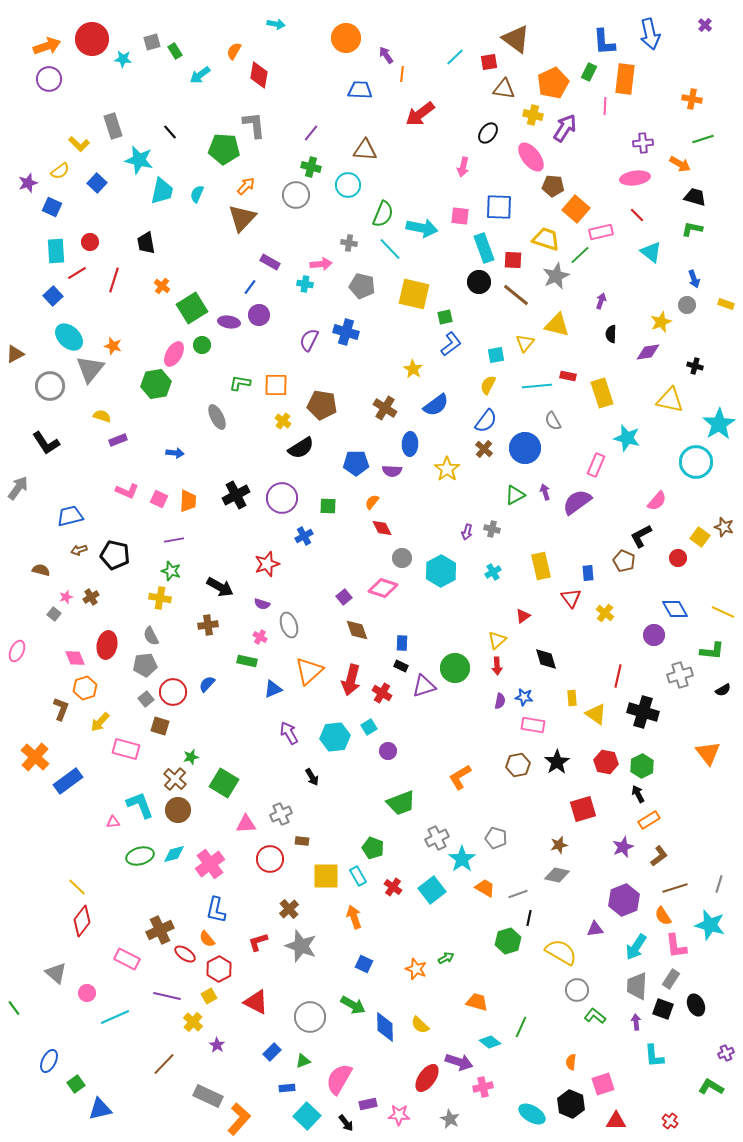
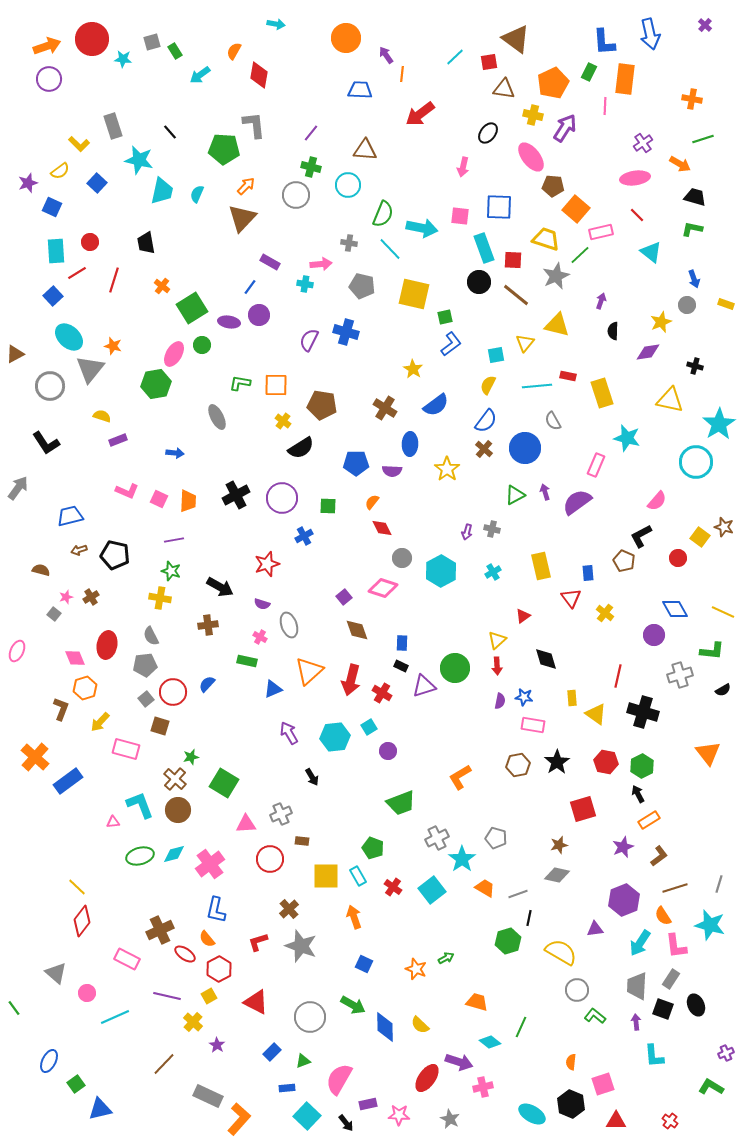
purple cross at (643, 143): rotated 30 degrees counterclockwise
black semicircle at (611, 334): moved 2 px right, 3 px up
cyan arrow at (636, 947): moved 4 px right, 4 px up
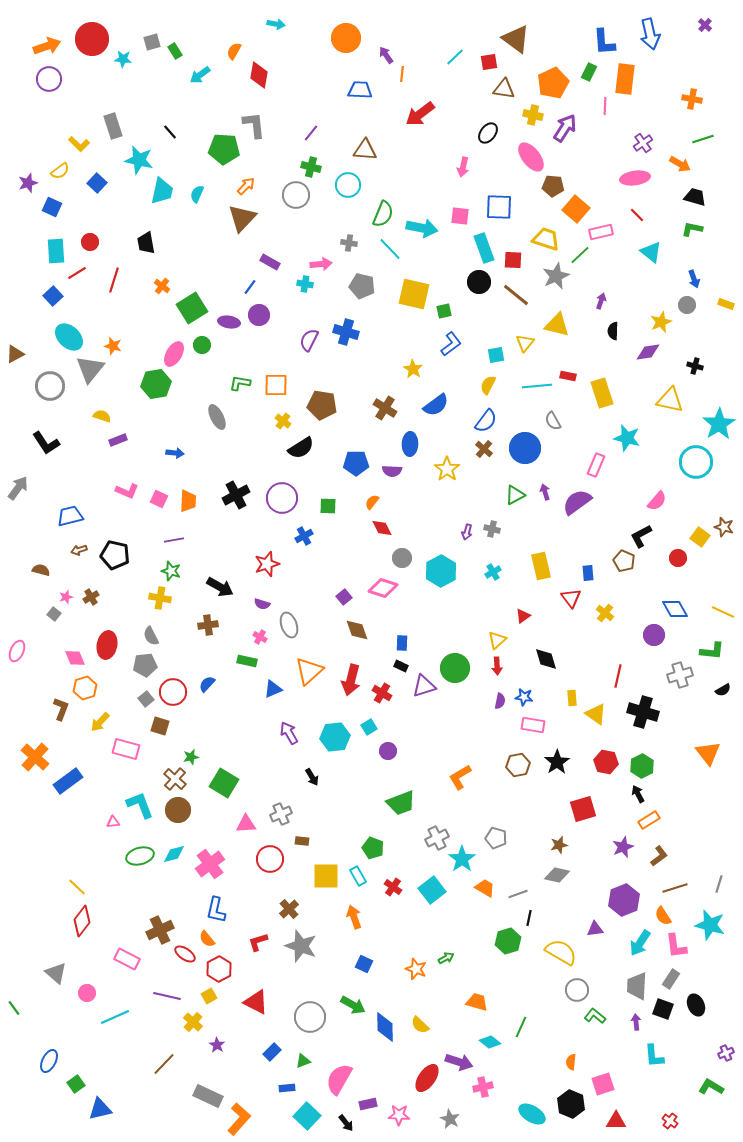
green square at (445, 317): moved 1 px left, 6 px up
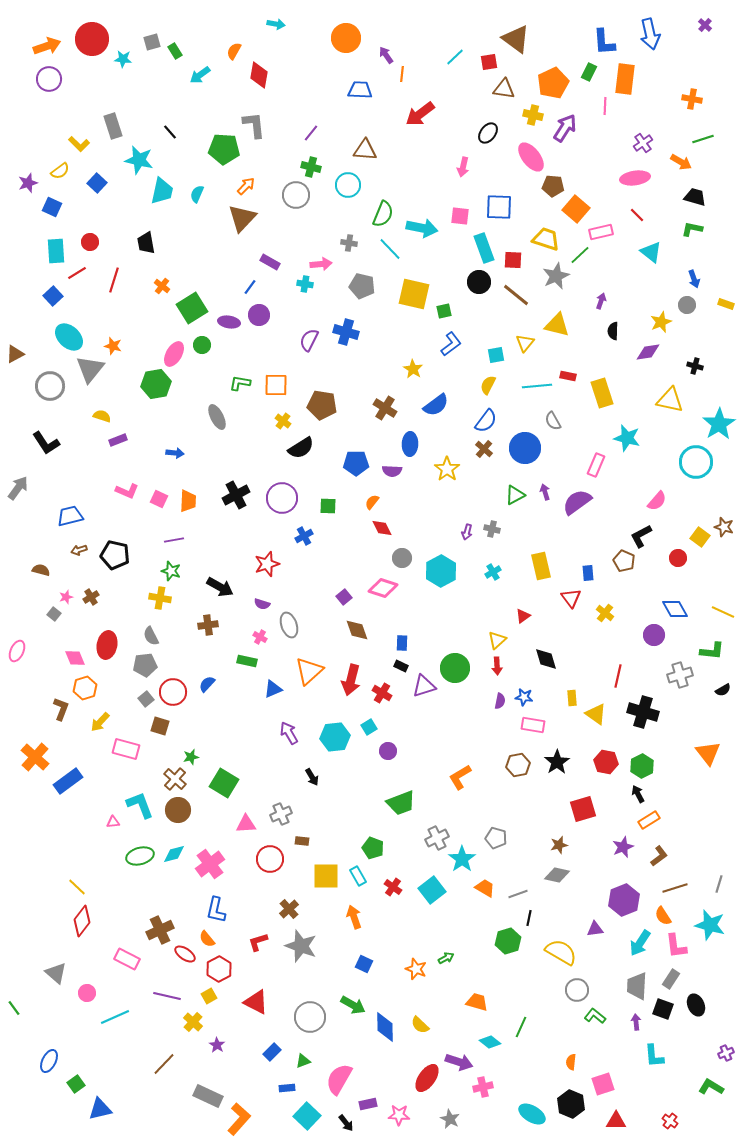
orange arrow at (680, 164): moved 1 px right, 2 px up
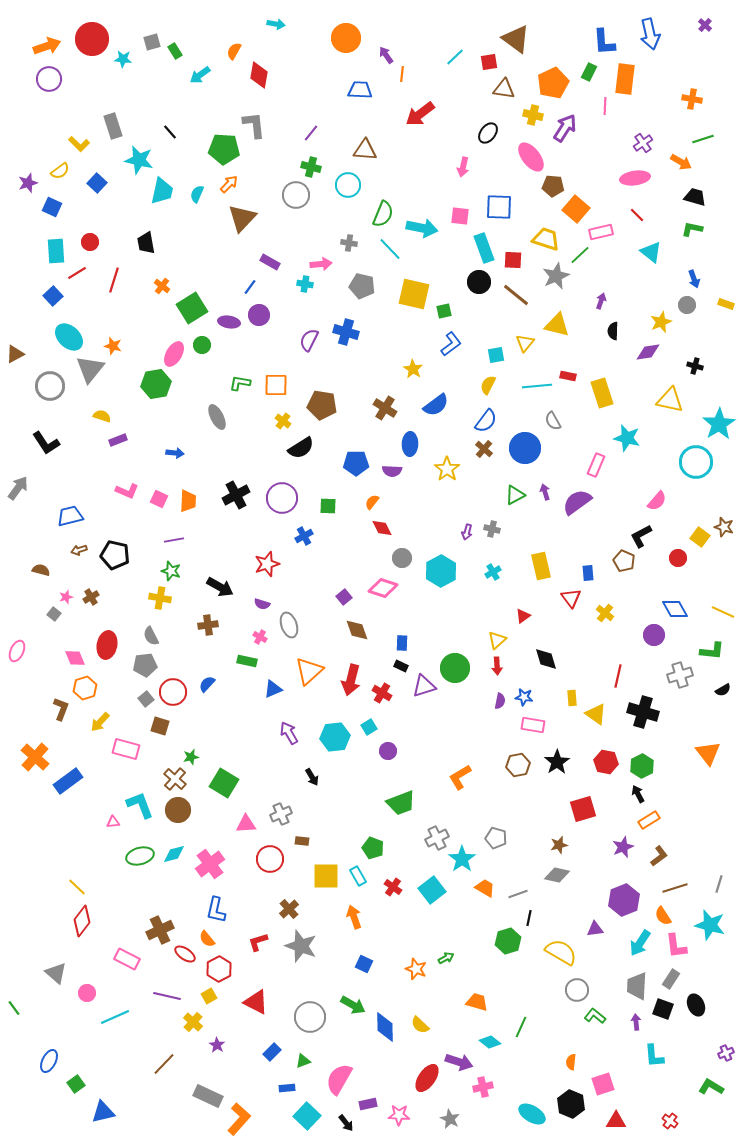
orange arrow at (246, 186): moved 17 px left, 2 px up
blue triangle at (100, 1109): moved 3 px right, 3 px down
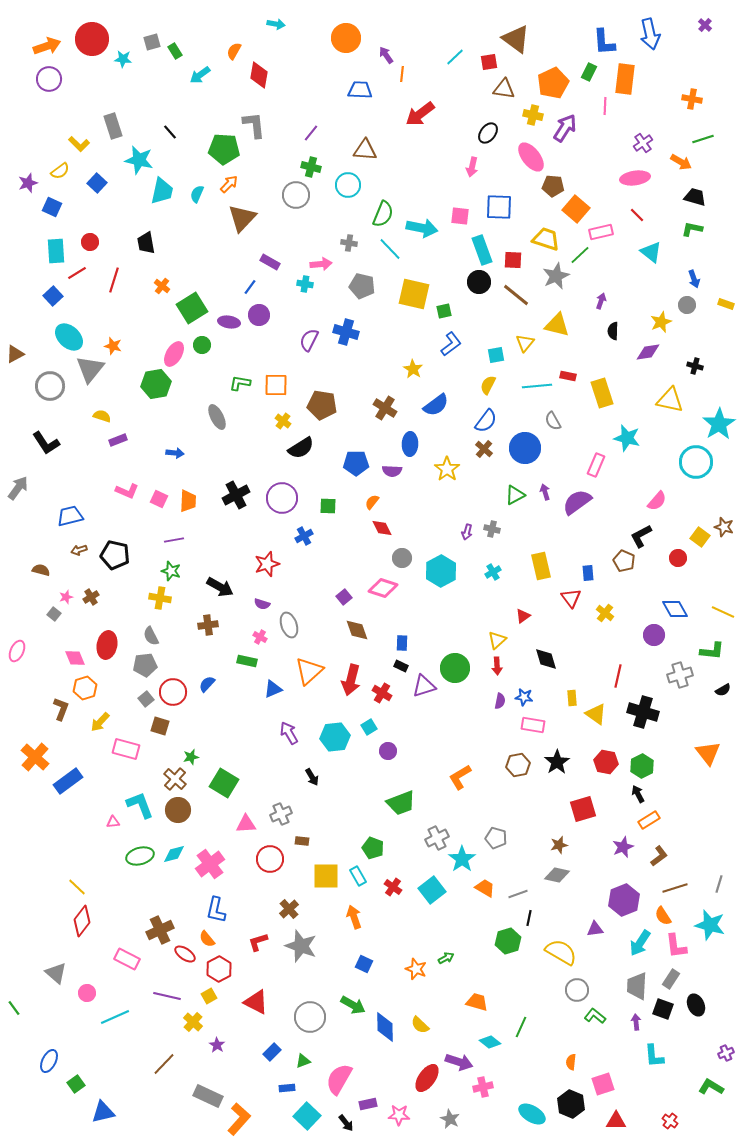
pink arrow at (463, 167): moved 9 px right
cyan rectangle at (484, 248): moved 2 px left, 2 px down
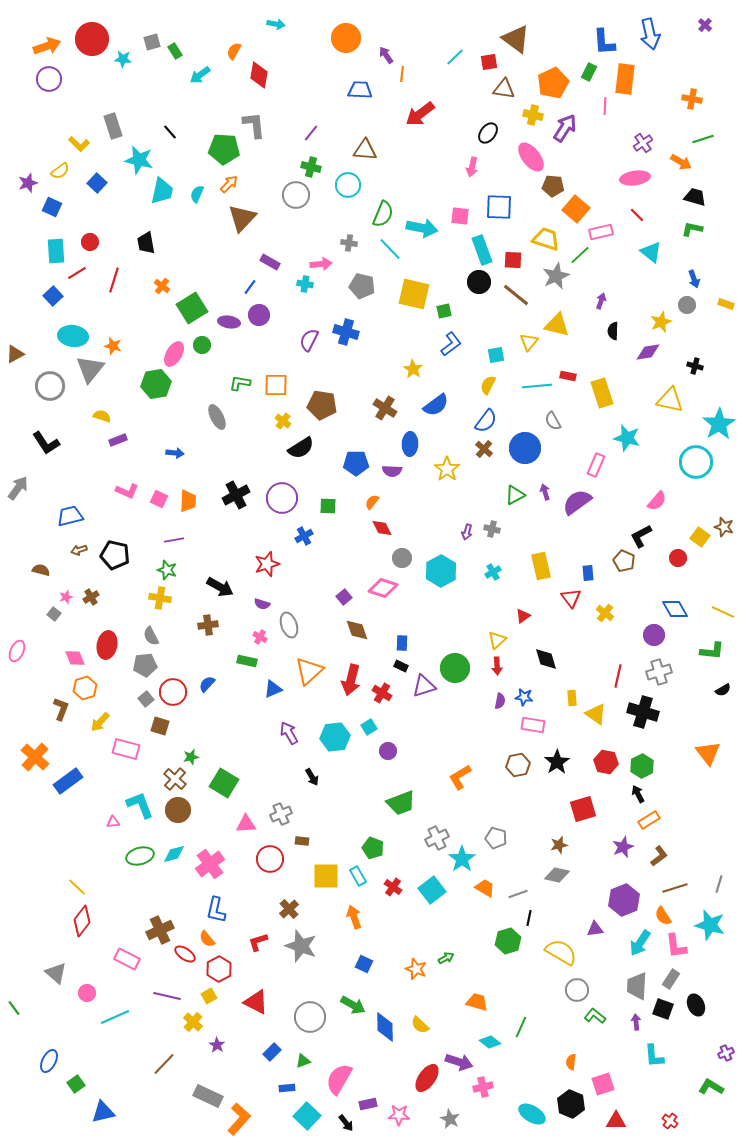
cyan ellipse at (69, 337): moved 4 px right, 1 px up; rotated 36 degrees counterclockwise
yellow triangle at (525, 343): moved 4 px right, 1 px up
green star at (171, 571): moved 4 px left, 1 px up
gray cross at (680, 675): moved 21 px left, 3 px up
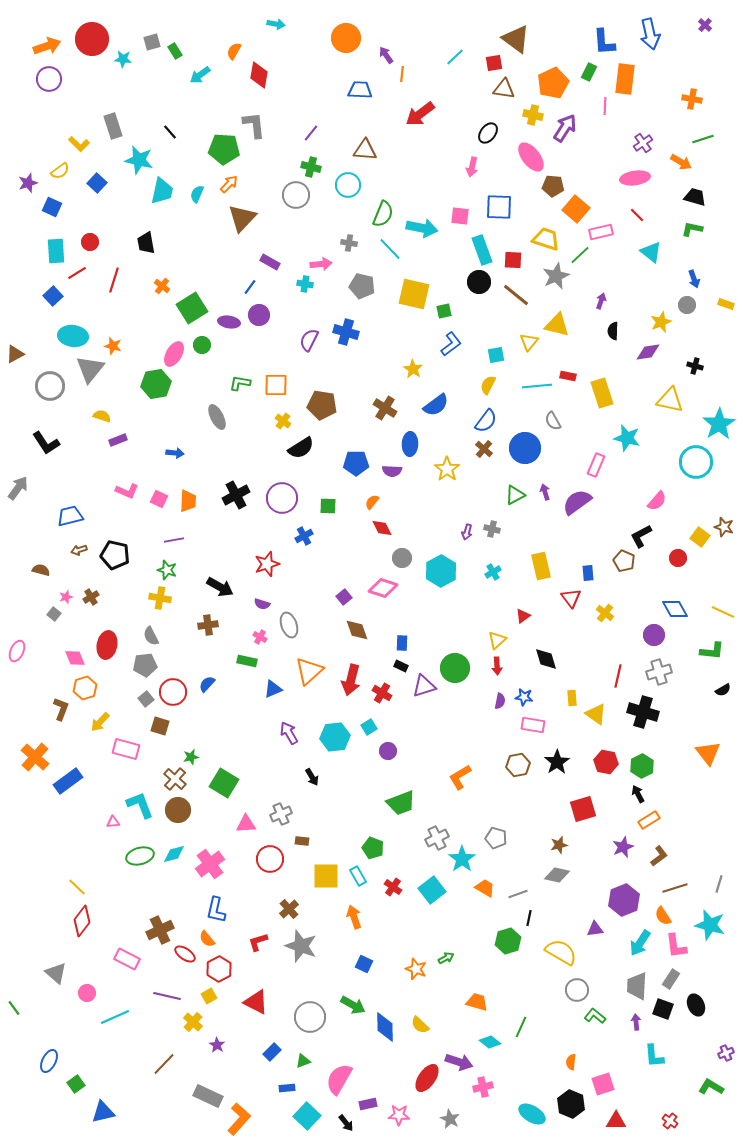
red square at (489, 62): moved 5 px right, 1 px down
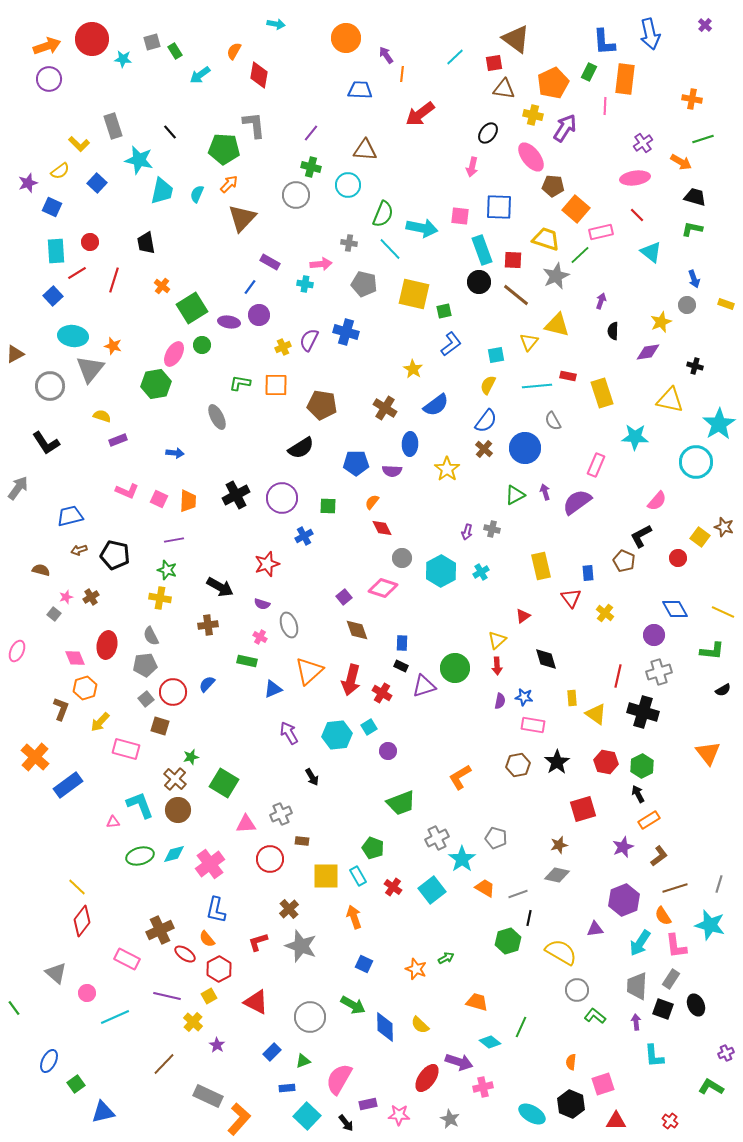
gray pentagon at (362, 286): moved 2 px right, 2 px up
yellow cross at (283, 421): moved 74 px up; rotated 28 degrees clockwise
cyan star at (627, 438): moved 8 px right, 1 px up; rotated 12 degrees counterclockwise
cyan cross at (493, 572): moved 12 px left
cyan hexagon at (335, 737): moved 2 px right, 2 px up
blue rectangle at (68, 781): moved 4 px down
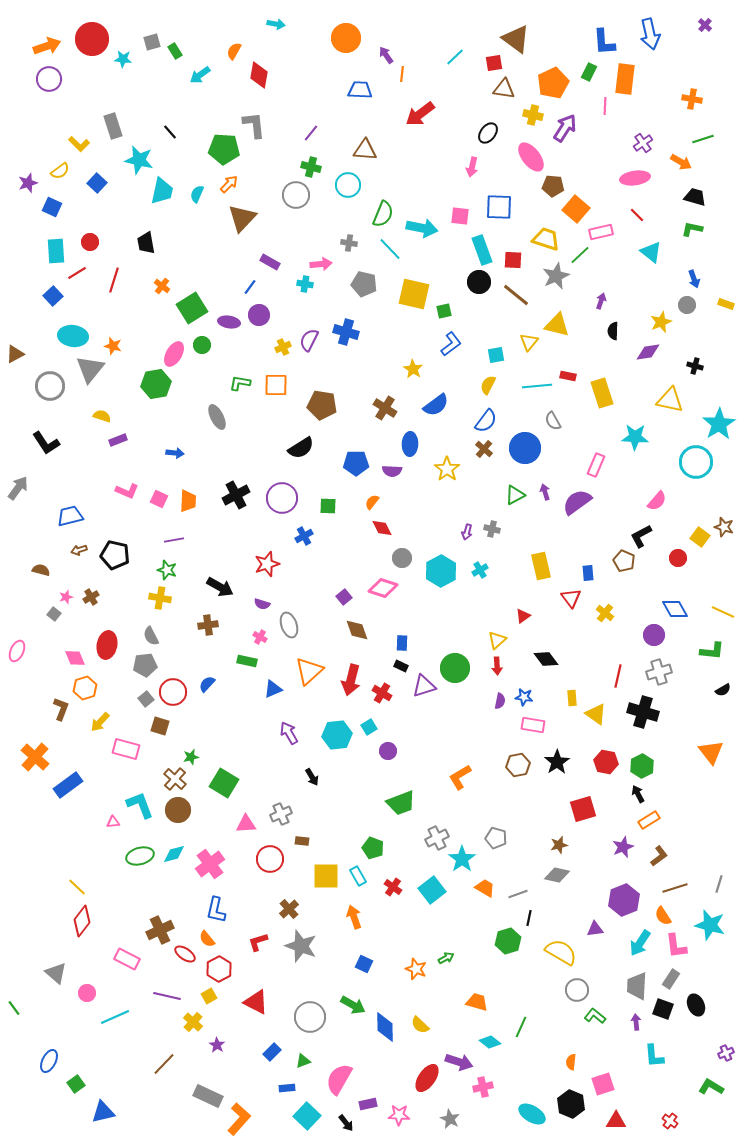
cyan cross at (481, 572): moved 1 px left, 2 px up
black diamond at (546, 659): rotated 20 degrees counterclockwise
orange triangle at (708, 753): moved 3 px right, 1 px up
